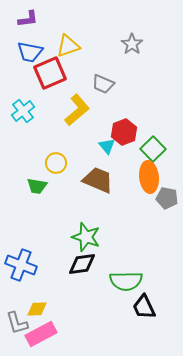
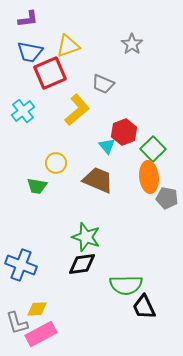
green semicircle: moved 4 px down
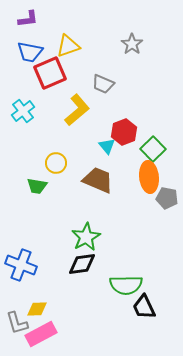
green star: rotated 24 degrees clockwise
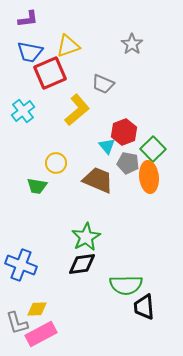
gray pentagon: moved 39 px left, 35 px up
black trapezoid: rotated 20 degrees clockwise
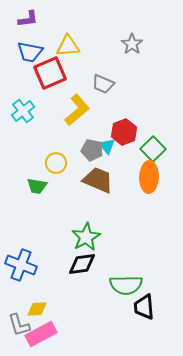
yellow triangle: rotated 15 degrees clockwise
gray pentagon: moved 36 px left, 13 px up
orange ellipse: rotated 8 degrees clockwise
gray L-shape: moved 2 px right, 2 px down
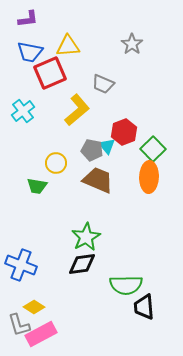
yellow diamond: moved 3 px left, 2 px up; rotated 35 degrees clockwise
